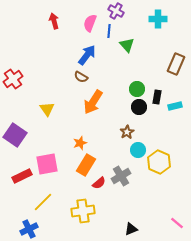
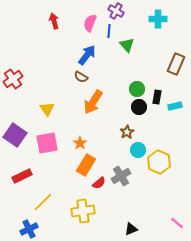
orange star: rotated 16 degrees counterclockwise
pink square: moved 21 px up
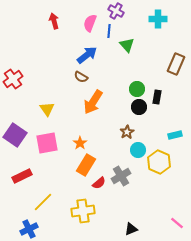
blue arrow: rotated 15 degrees clockwise
cyan rectangle: moved 29 px down
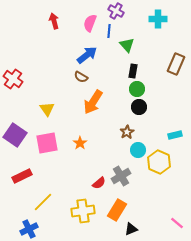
red cross: rotated 18 degrees counterclockwise
black rectangle: moved 24 px left, 26 px up
orange rectangle: moved 31 px right, 45 px down
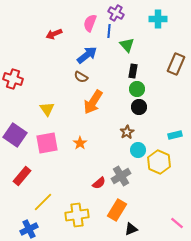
purple cross: moved 2 px down
red arrow: moved 13 px down; rotated 98 degrees counterclockwise
red cross: rotated 18 degrees counterclockwise
red rectangle: rotated 24 degrees counterclockwise
yellow cross: moved 6 px left, 4 px down
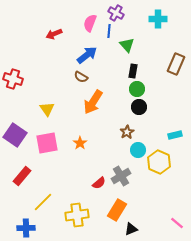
blue cross: moved 3 px left, 1 px up; rotated 24 degrees clockwise
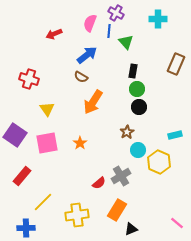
green triangle: moved 1 px left, 3 px up
red cross: moved 16 px right
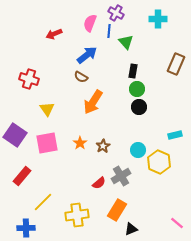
brown star: moved 24 px left, 14 px down
